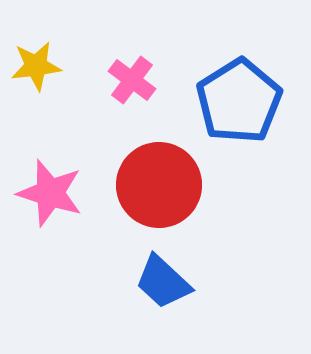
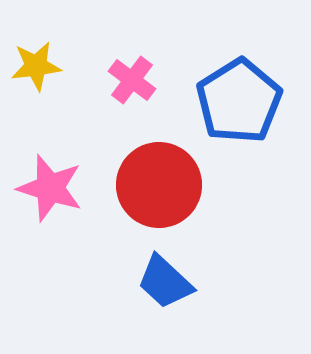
pink star: moved 5 px up
blue trapezoid: moved 2 px right
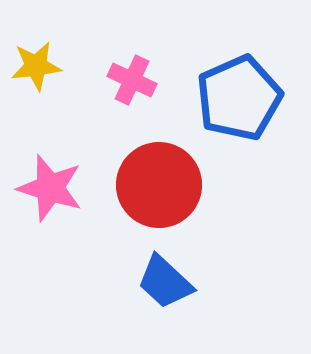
pink cross: rotated 12 degrees counterclockwise
blue pentagon: moved 3 px up; rotated 8 degrees clockwise
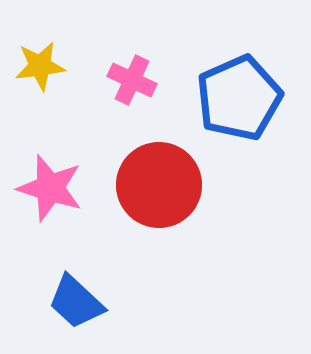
yellow star: moved 4 px right
blue trapezoid: moved 89 px left, 20 px down
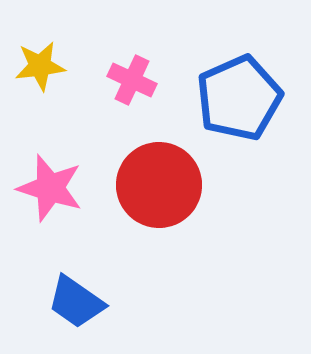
blue trapezoid: rotated 8 degrees counterclockwise
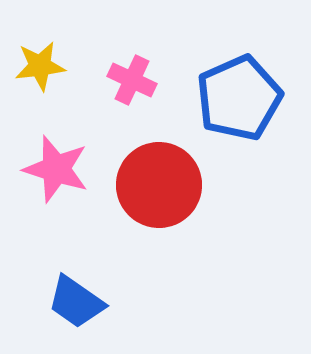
pink star: moved 6 px right, 19 px up
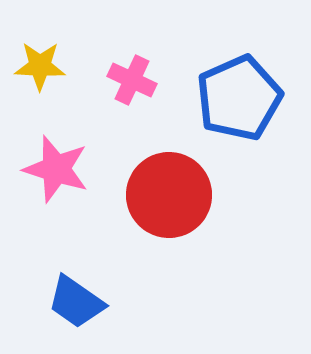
yellow star: rotated 9 degrees clockwise
red circle: moved 10 px right, 10 px down
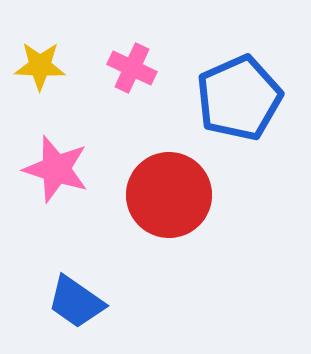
pink cross: moved 12 px up
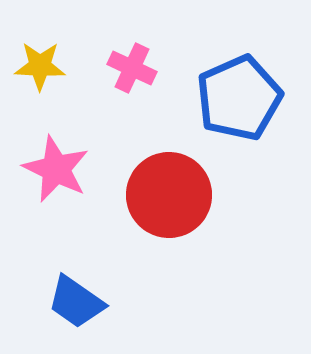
pink star: rotated 8 degrees clockwise
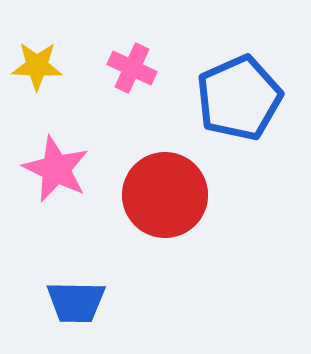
yellow star: moved 3 px left
red circle: moved 4 px left
blue trapezoid: rotated 34 degrees counterclockwise
